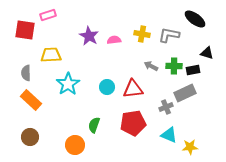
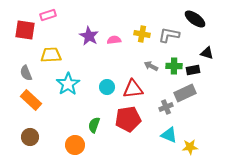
gray semicircle: rotated 21 degrees counterclockwise
red pentagon: moved 5 px left, 4 px up
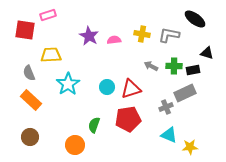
gray semicircle: moved 3 px right
red triangle: moved 2 px left; rotated 10 degrees counterclockwise
